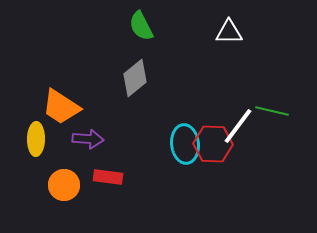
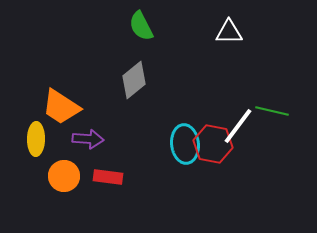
gray diamond: moved 1 px left, 2 px down
red hexagon: rotated 9 degrees clockwise
orange circle: moved 9 px up
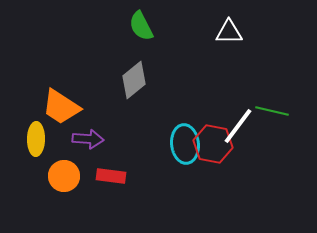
red rectangle: moved 3 px right, 1 px up
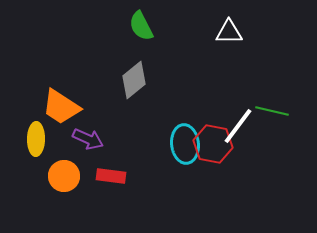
purple arrow: rotated 20 degrees clockwise
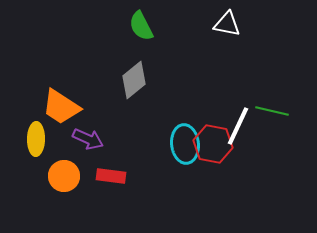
white triangle: moved 2 px left, 8 px up; rotated 12 degrees clockwise
white line: rotated 12 degrees counterclockwise
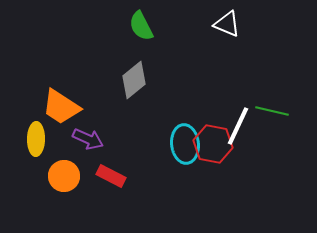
white triangle: rotated 12 degrees clockwise
red rectangle: rotated 20 degrees clockwise
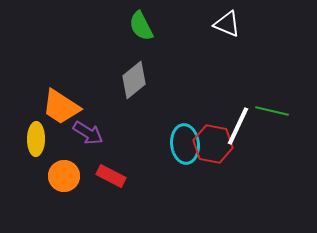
purple arrow: moved 6 px up; rotated 8 degrees clockwise
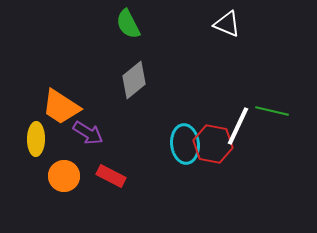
green semicircle: moved 13 px left, 2 px up
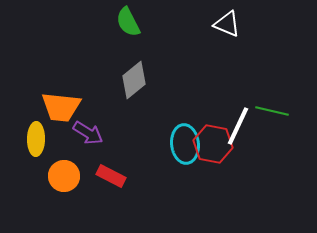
green semicircle: moved 2 px up
orange trapezoid: rotated 27 degrees counterclockwise
